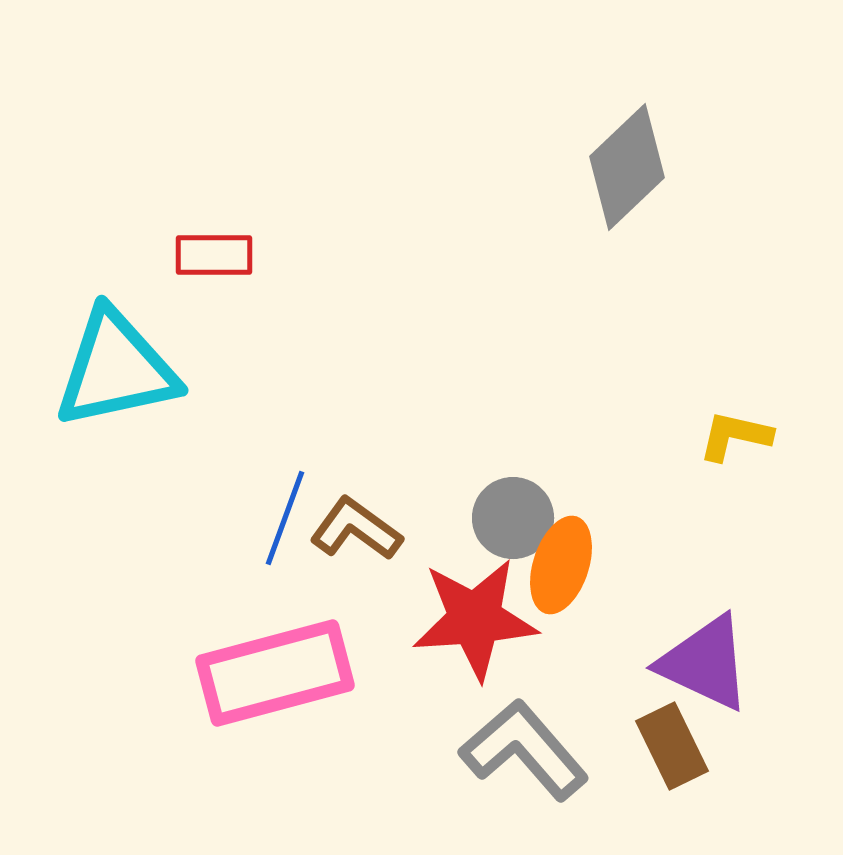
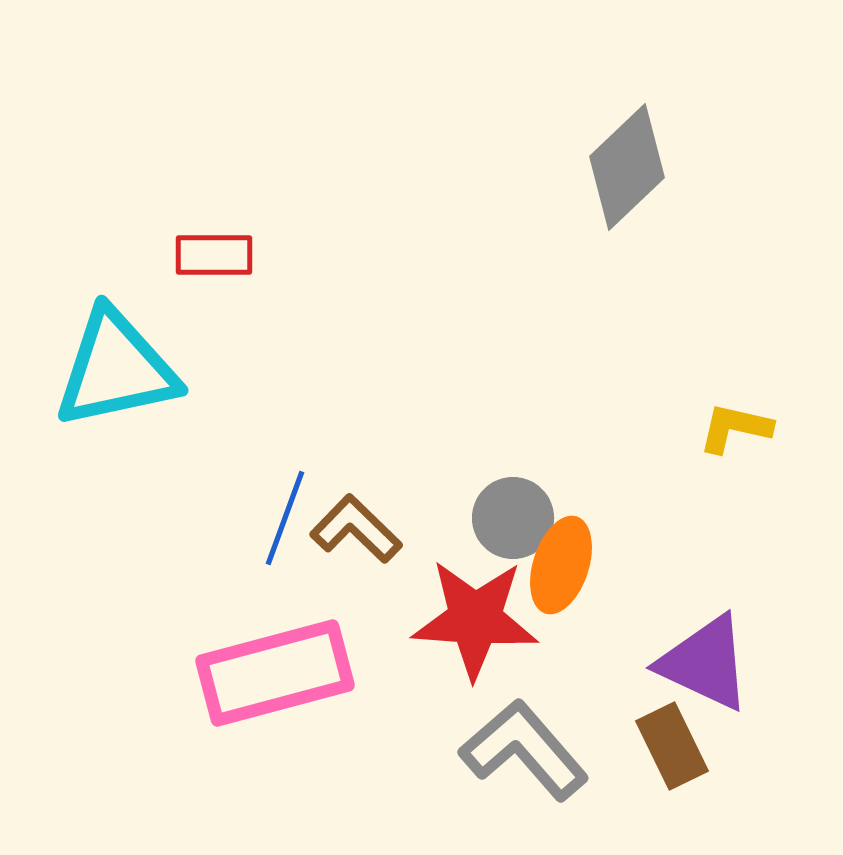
yellow L-shape: moved 8 px up
brown L-shape: rotated 8 degrees clockwise
red star: rotated 8 degrees clockwise
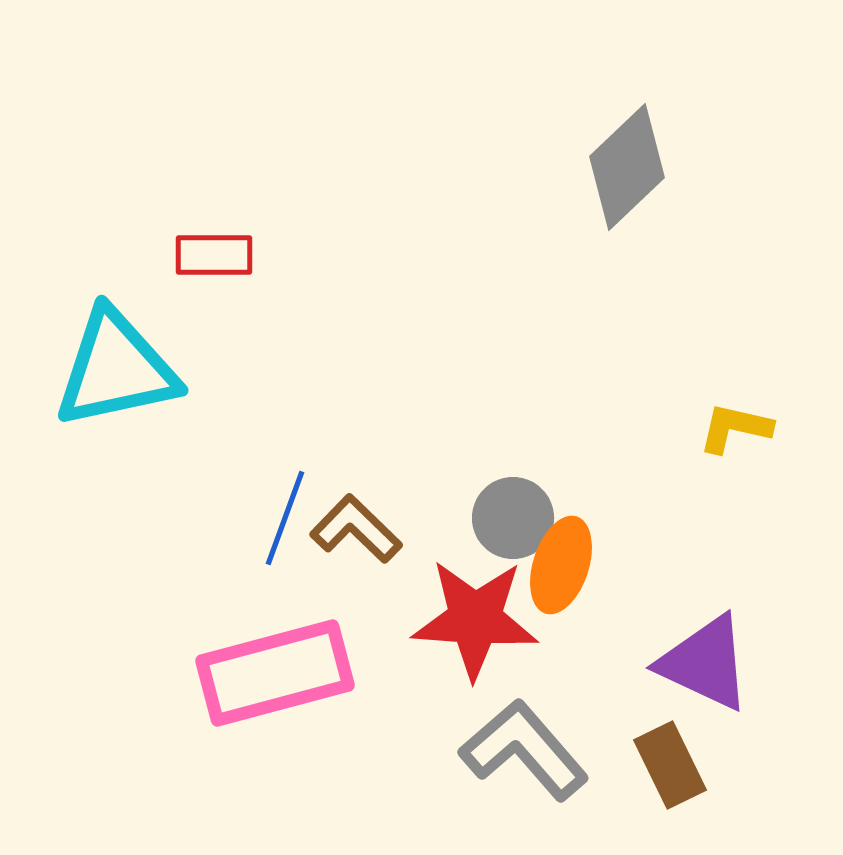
brown rectangle: moved 2 px left, 19 px down
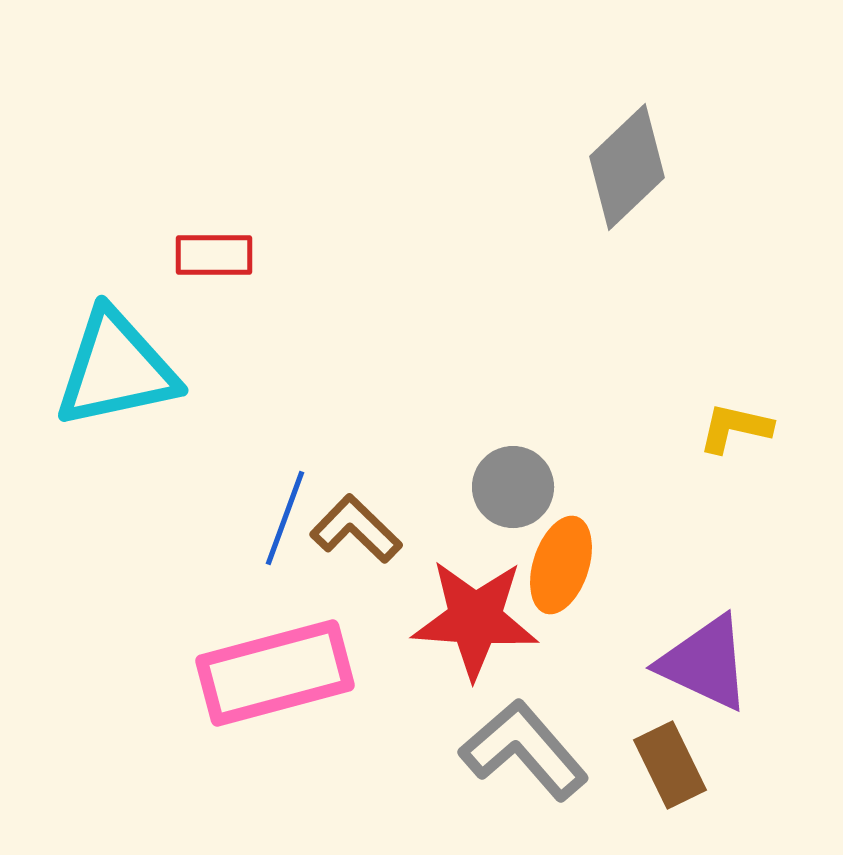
gray circle: moved 31 px up
